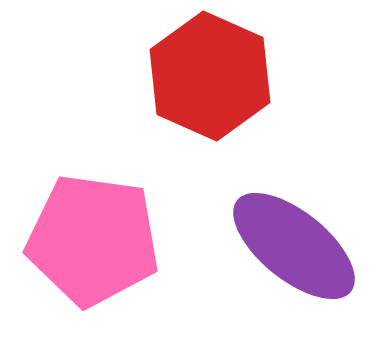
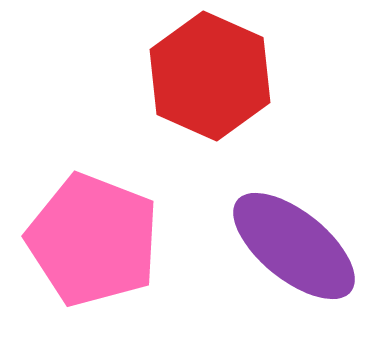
pink pentagon: rotated 13 degrees clockwise
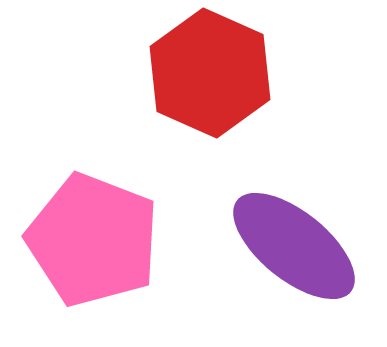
red hexagon: moved 3 px up
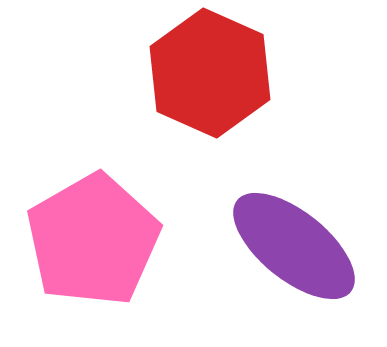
pink pentagon: rotated 21 degrees clockwise
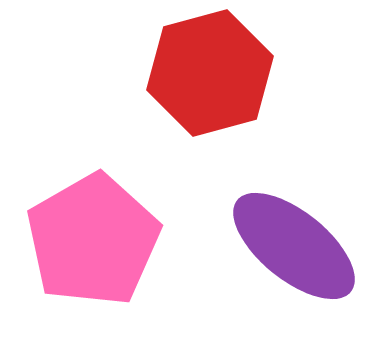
red hexagon: rotated 21 degrees clockwise
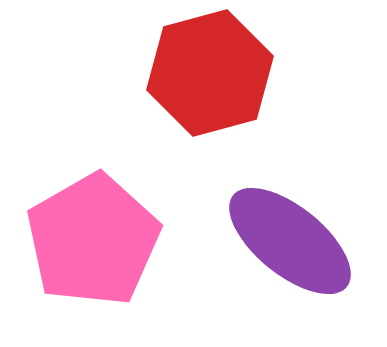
purple ellipse: moved 4 px left, 5 px up
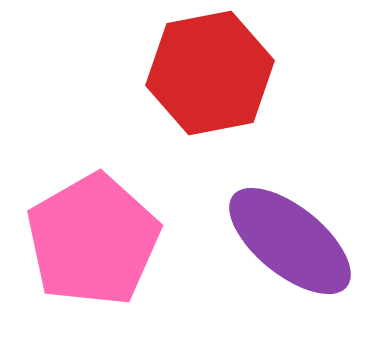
red hexagon: rotated 4 degrees clockwise
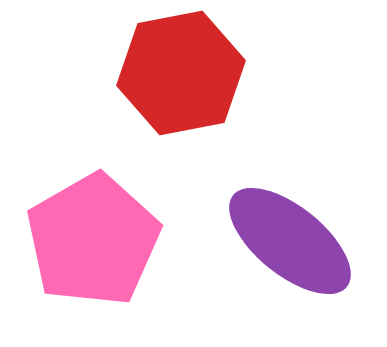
red hexagon: moved 29 px left
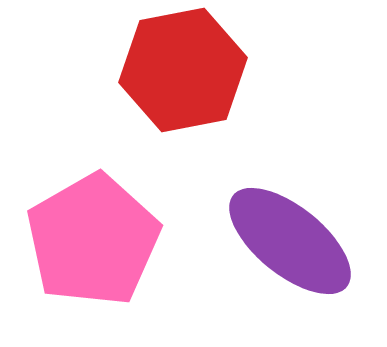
red hexagon: moved 2 px right, 3 px up
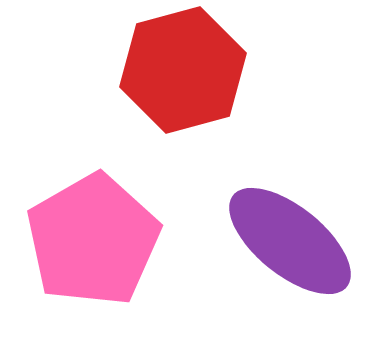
red hexagon: rotated 4 degrees counterclockwise
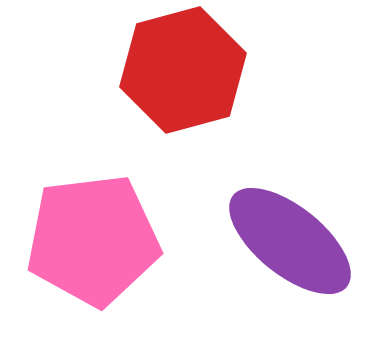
pink pentagon: rotated 23 degrees clockwise
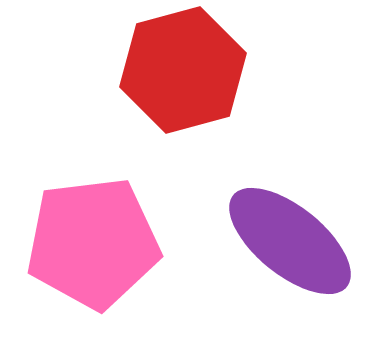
pink pentagon: moved 3 px down
